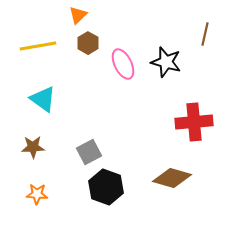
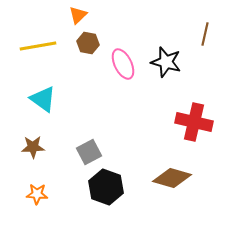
brown hexagon: rotated 20 degrees counterclockwise
red cross: rotated 18 degrees clockwise
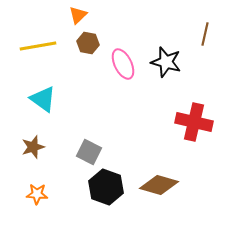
brown star: rotated 15 degrees counterclockwise
gray square: rotated 35 degrees counterclockwise
brown diamond: moved 13 px left, 7 px down
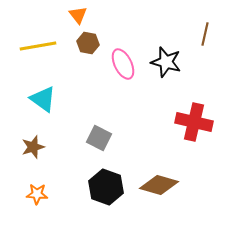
orange triangle: rotated 24 degrees counterclockwise
gray square: moved 10 px right, 14 px up
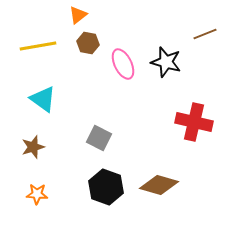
orange triangle: rotated 30 degrees clockwise
brown line: rotated 55 degrees clockwise
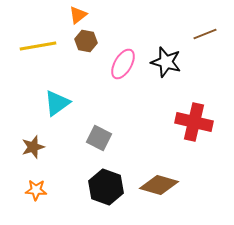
brown hexagon: moved 2 px left, 2 px up
pink ellipse: rotated 56 degrees clockwise
cyan triangle: moved 14 px right, 4 px down; rotated 48 degrees clockwise
orange star: moved 1 px left, 4 px up
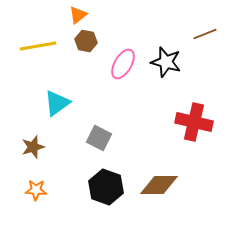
brown diamond: rotated 15 degrees counterclockwise
